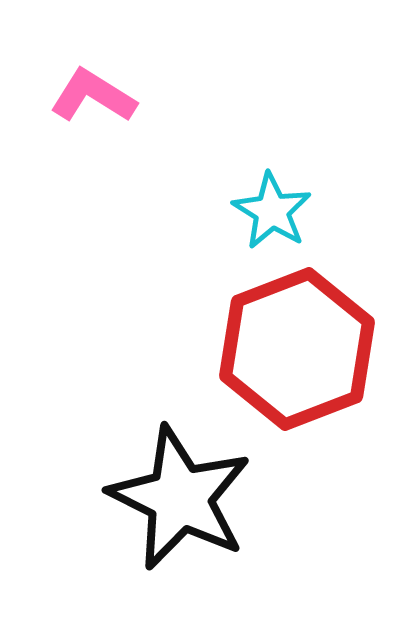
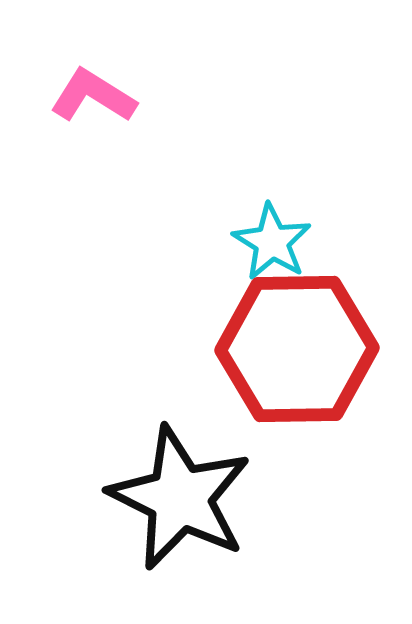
cyan star: moved 31 px down
red hexagon: rotated 20 degrees clockwise
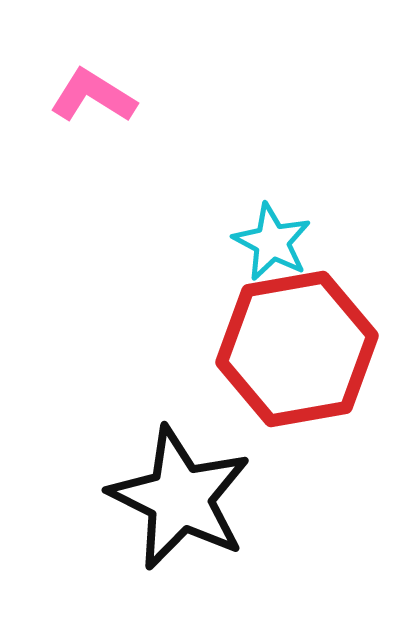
cyan star: rotated 4 degrees counterclockwise
red hexagon: rotated 9 degrees counterclockwise
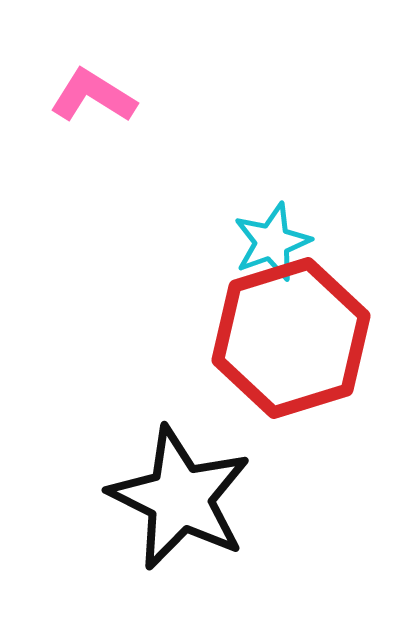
cyan star: rotated 24 degrees clockwise
red hexagon: moved 6 px left, 11 px up; rotated 7 degrees counterclockwise
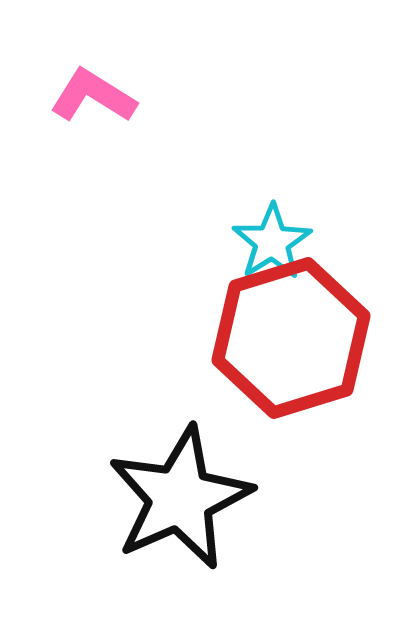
cyan star: rotated 12 degrees counterclockwise
black star: rotated 22 degrees clockwise
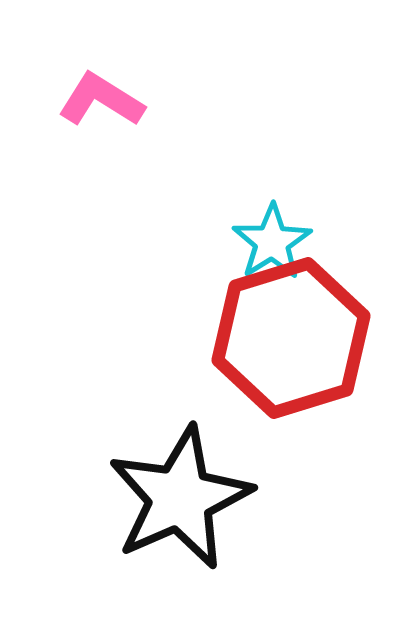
pink L-shape: moved 8 px right, 4 px down
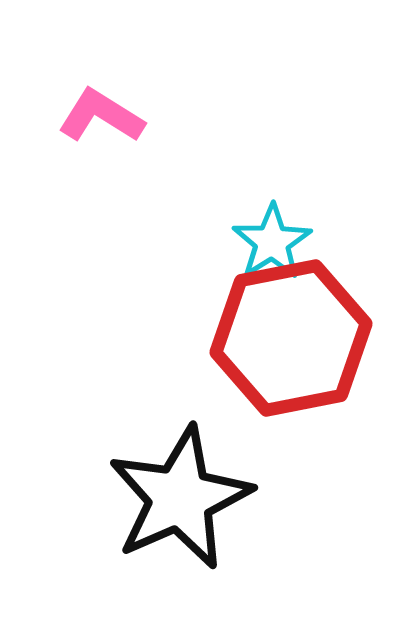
pink L-shape: moved 16 px down
red hexagon: rotated 6 degrees clockwise
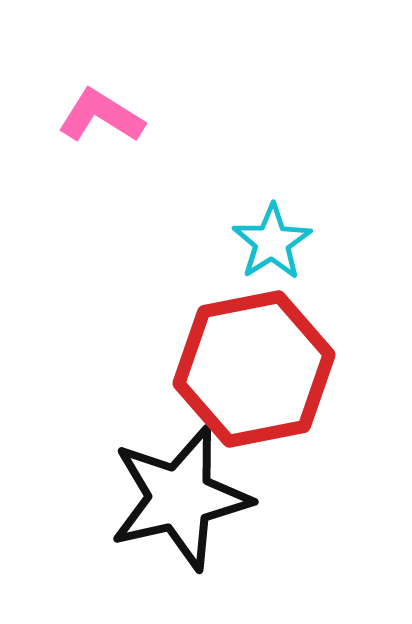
red hexagon: moved 37 px left, 31 px down
black star: rotated 11 degrees clockwise
